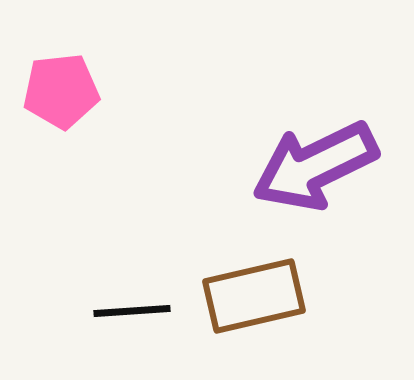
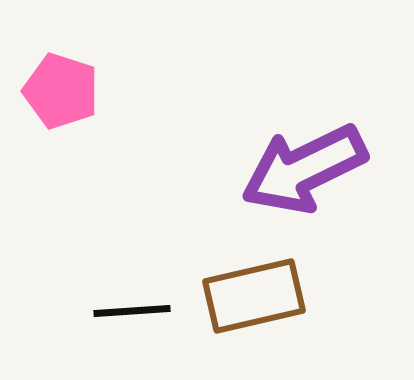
pink pentagon: rotated 24 degrees clockwise
purple arrow: moved 11 px left, 3 px down
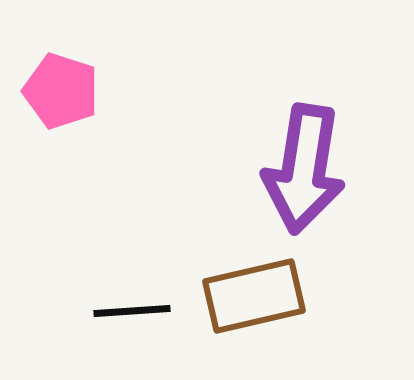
purple arrow: rotated 55 degrees counterclockwise
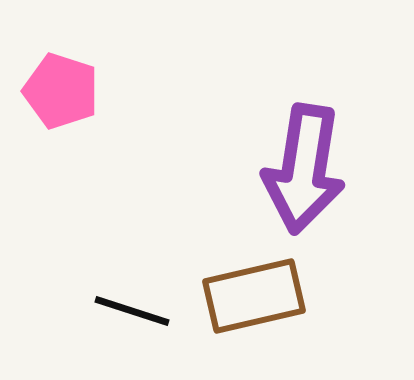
black line: rotated 22 degrees clockwise
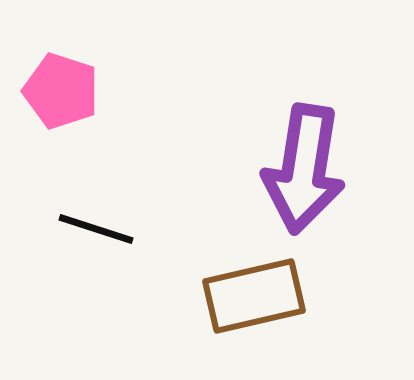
black line: moved 36 px left, 82 px up
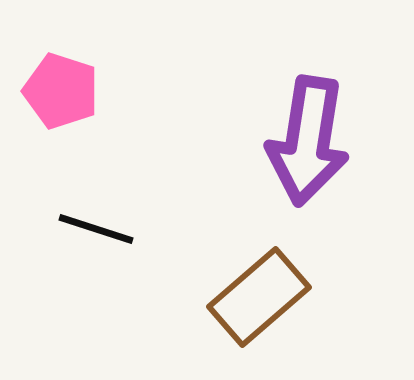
purple arrow: moved 4 px right, 28 px up
brown rectangle: moved 5 px right, 1 px down; rotated 28 degrees counterclockwise
